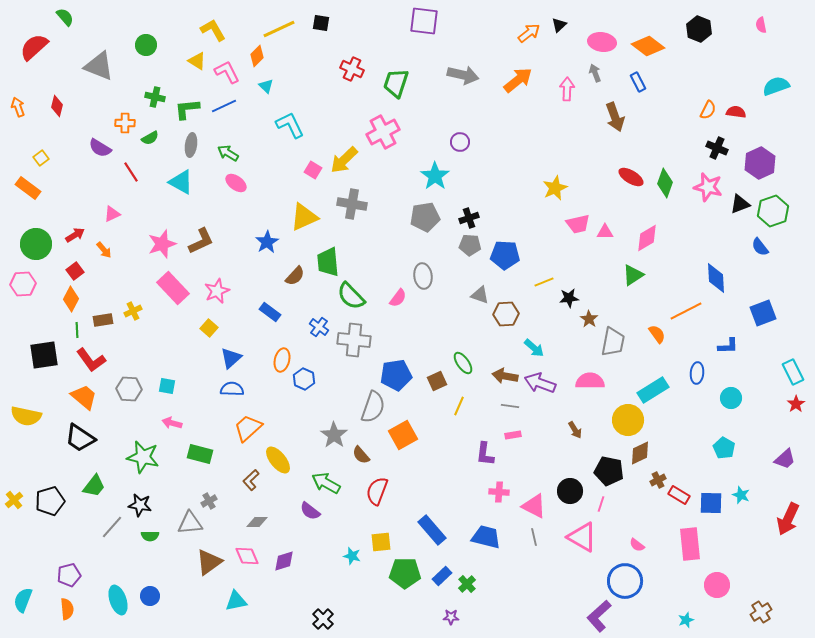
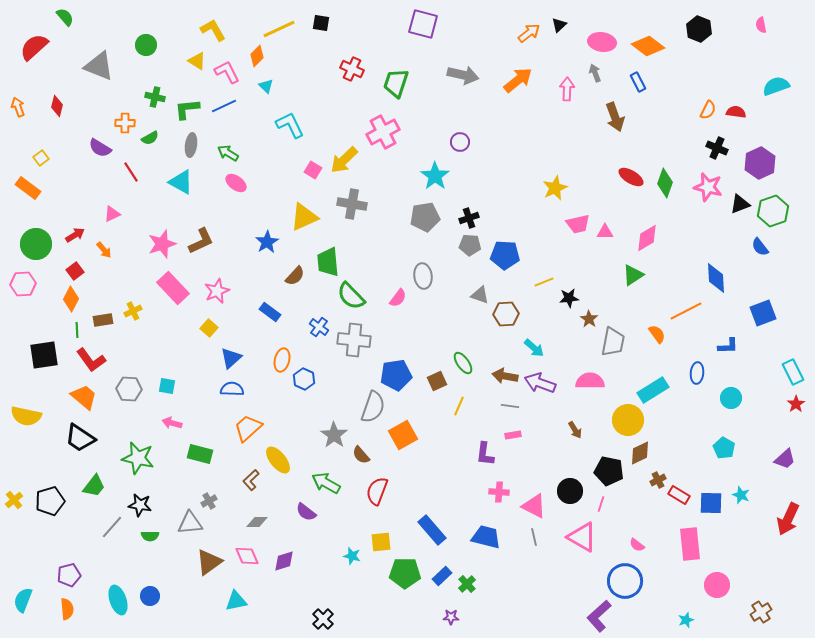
purple square at (424, 21): moved 1 px left, 3 px down; rotated 8 degrees clockwise
green star at (143, 457): moved 5 px left, 1 px down
purple semicircle at (310, 511): moved 4 px left, 1 px down
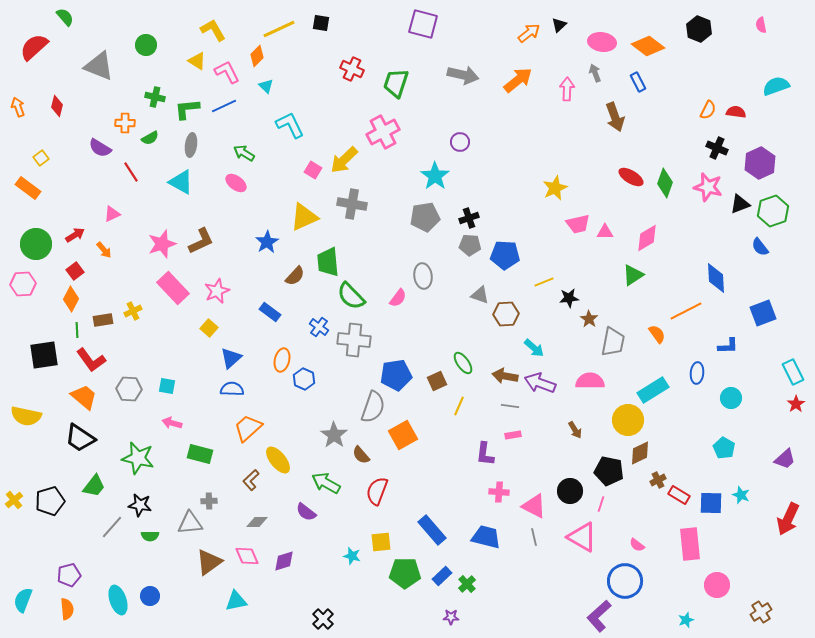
green arrow at (228, 153): moved 16 px right
gray cross at (209, 501): rotated 28 degrees clockwise
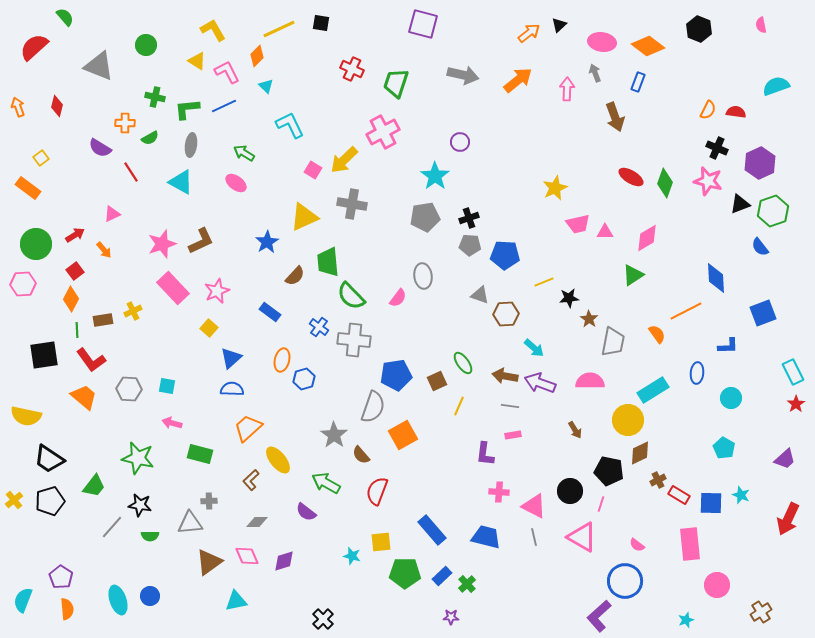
blue rectangle at (638, 82): rotated 48 degrees clockwise
pink star at (708, 187): moved 6 px up
blue hexagon at (304, 379): rotated 20 degrees clockwise
black trapezoid at (80, 438): moved 31 px left, 21 px down
purple pentagon at (69, 575): moved 8 px left, 2 px down; rotated 25 degrees counterclockwise
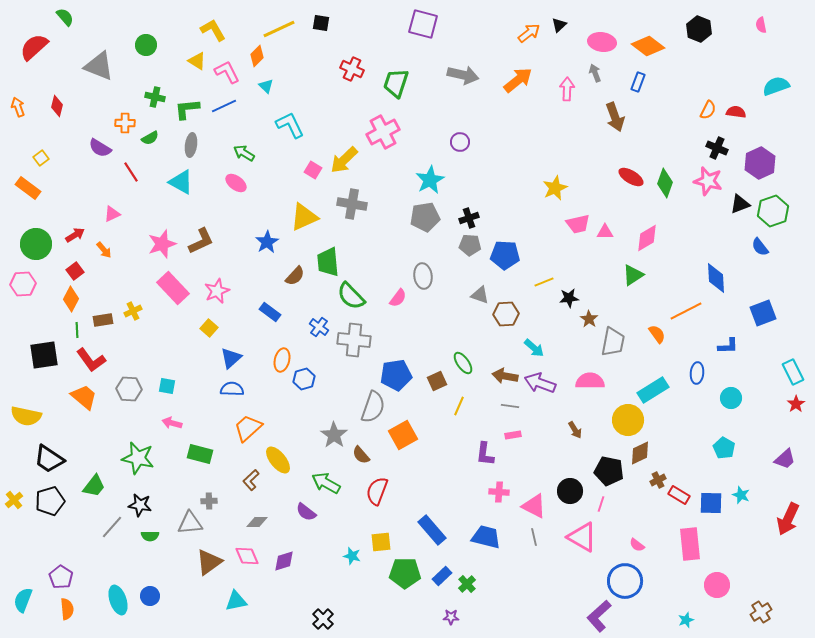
cyan star at (435, 176): moved 5 px left, 4 px down; rotated 8 degrees clockwise
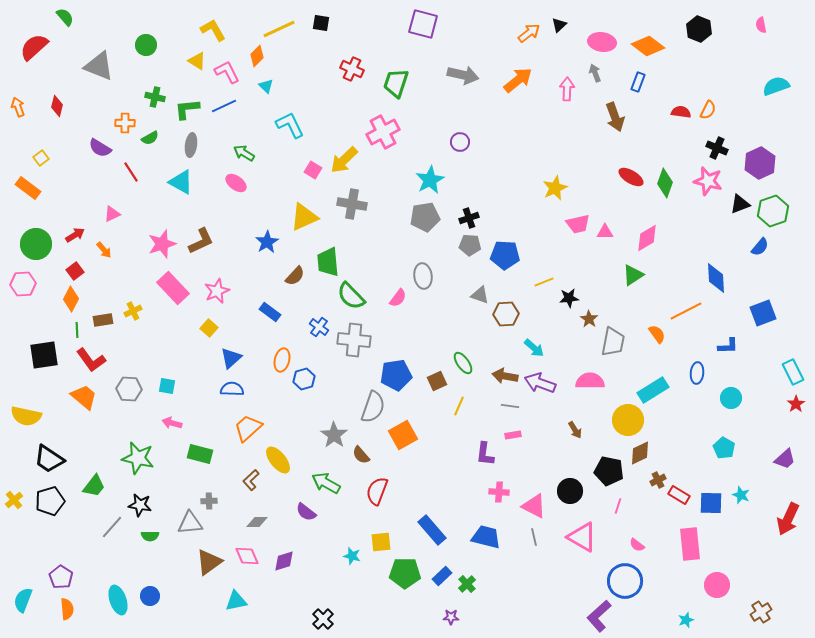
red semicircle at (736, 112): moved 55 px left
blue semicircle at (760, 247): rotated 102 degrees counterclockwise
pink line at (601, 504): moved 17 px right, 2 px down
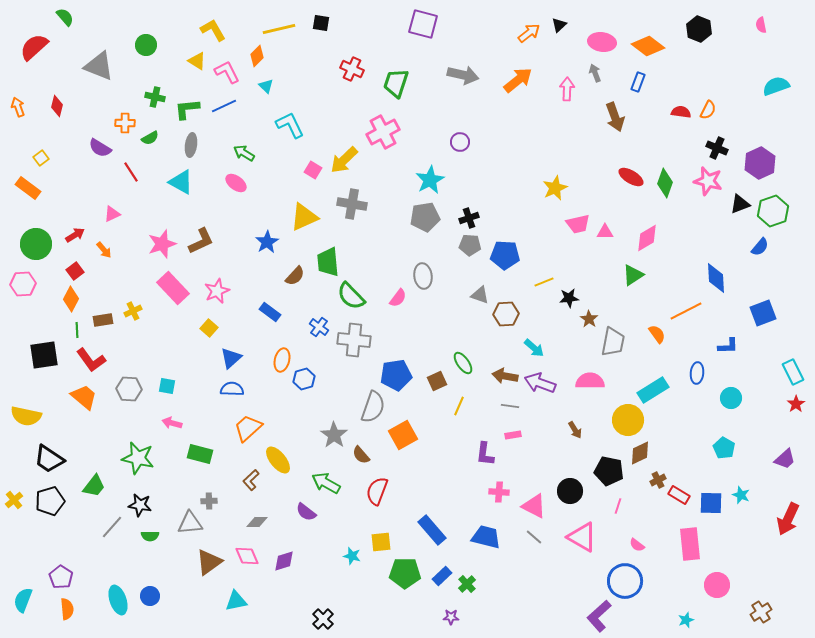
yellow line at (279, 29): rotated 12 degrees clockwise
gray line at (534, 537): rotated 36 degrees counterclockwise
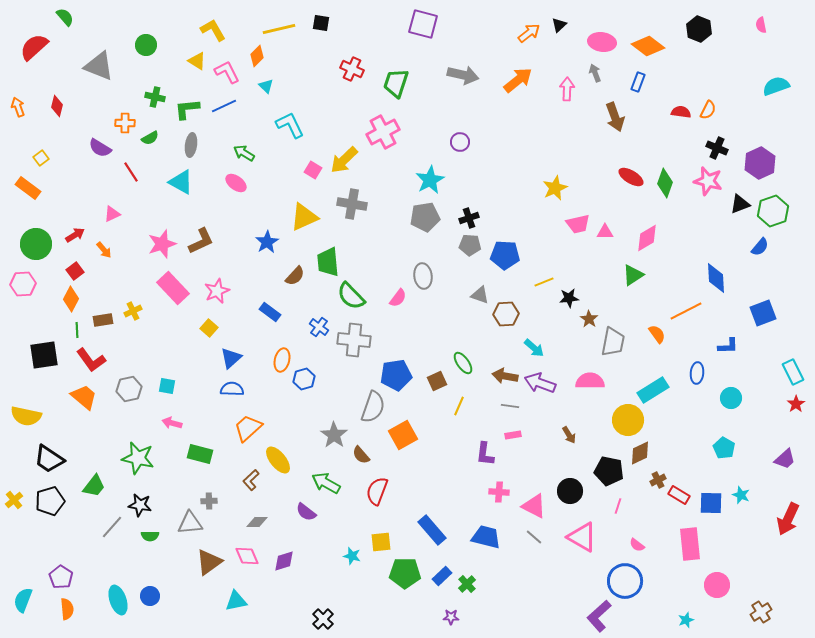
gray hexagon at (129, 389): rotated 15 degrees counterclockwise
brown arrow at (575, 430): moved 6 px left, 5 px down
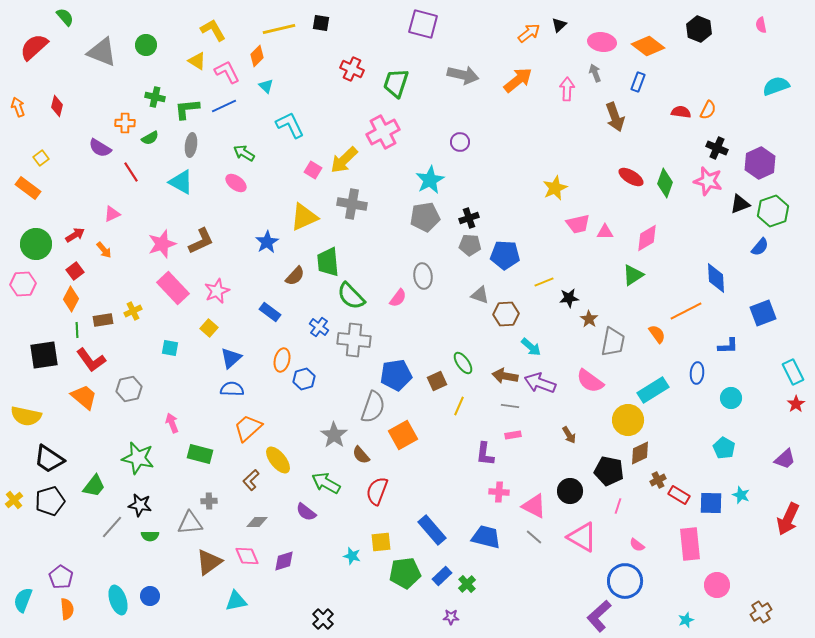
gray triangle at (99, 66): moved 3 px right, 14 px up
cyan arrow at (534, 348): moved 3 px left, 1 px up
pink semicircle at (590, 381): rotated 144 degrees counterclockwise
cyan square at (167, 386): moved 3 px right, 38 px up
pink arrow at (172, 423): rotated 54 degrees clockwise
green pentagon at (405, 573): rotated 8 degrees counterclockwise
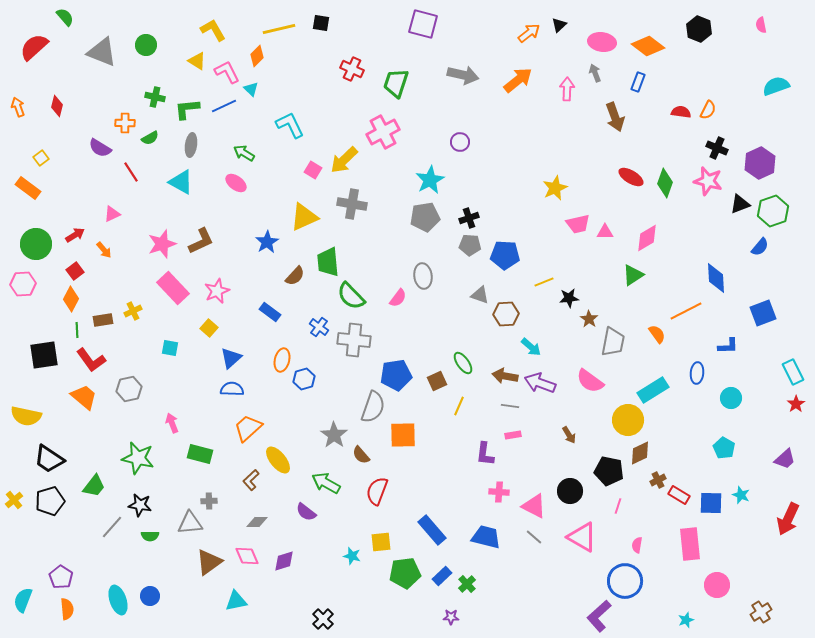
cyan triangle at (266, 86): moved 15 px left, 3 px down
orange square at (403, 435): rotated 28 degrees clockwise
pink semicircle at (637, 545): rotated 63 degrees clockwise
